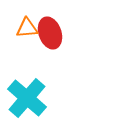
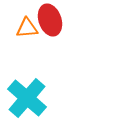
red ellipse: moved 13 px up
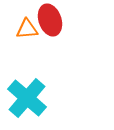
orange triangle: moved 1 px down
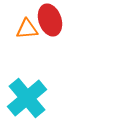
cyan cross: rotated 9 degrees clockwise
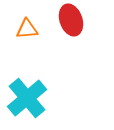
red ellipse: moved 21 px right
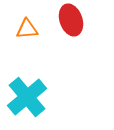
cyan cross: moved 1 px up
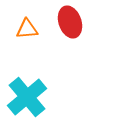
red ellipse: moved 1 px left, 2 px down
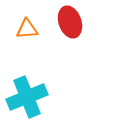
cyan cross: rotated 18 degrees clockwise
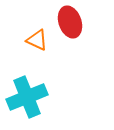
orange triangle: moved 10 px right, 11 px down; rotated 30 degrees clockwise
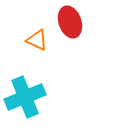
cyan cross: moved 2 px left
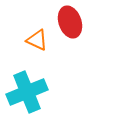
cyan cross: moved 2 px right, 5 px up
